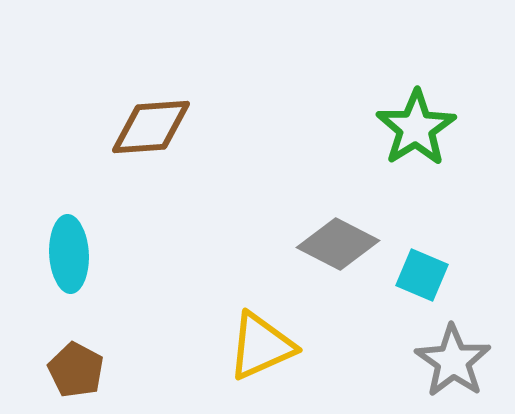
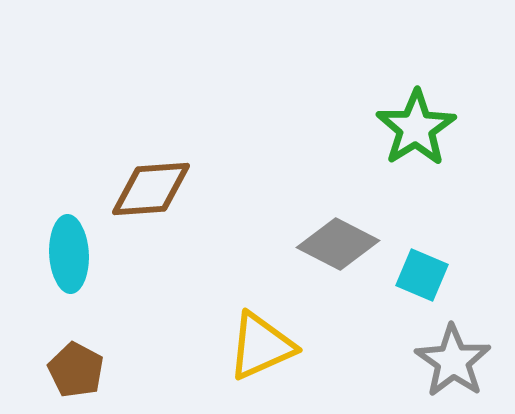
brown diamond: moved 62 px down
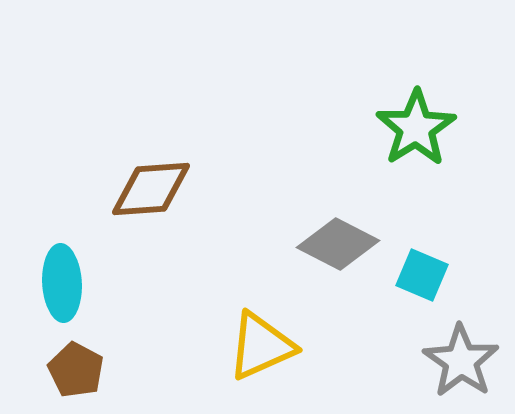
cyan ellipse: moved 7 px left, 29 px down
gray star: moved 8 px right
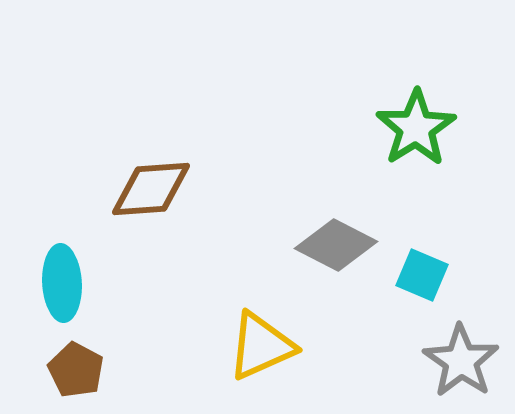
gray diamond: moved 2 px left, 1 px down
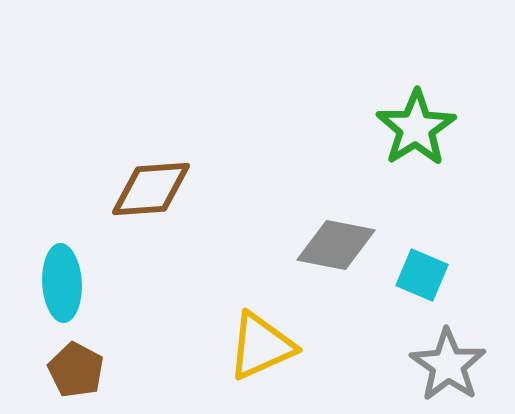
gray diamond: rotated 16 degrees counterclockwise
gray star: moved 13 px left, 4 px down
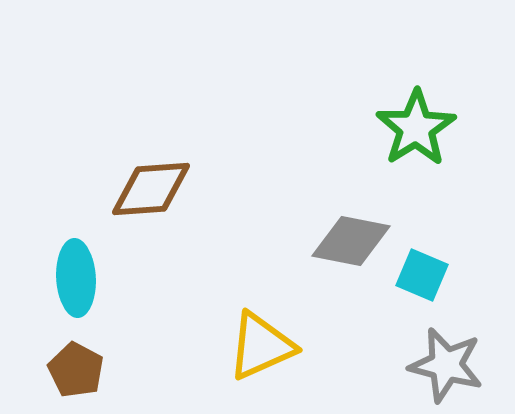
gray diamond: moved 15 px right, 4 px up
cyan ellipse: moved 14 px right, 5 px up
gray star: moved 2 px left; rotated 20 degrees counterclockwise
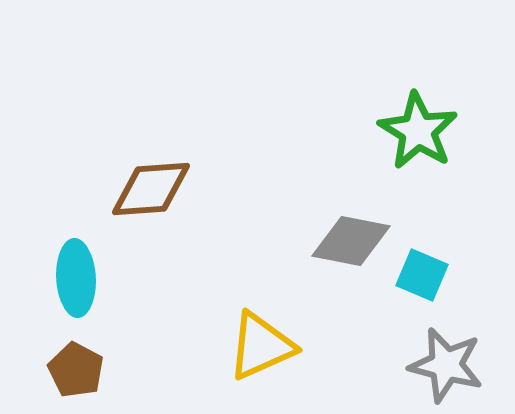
green star: moved 2 px right, 3 px down; rotated 8 degrees counterclockwise
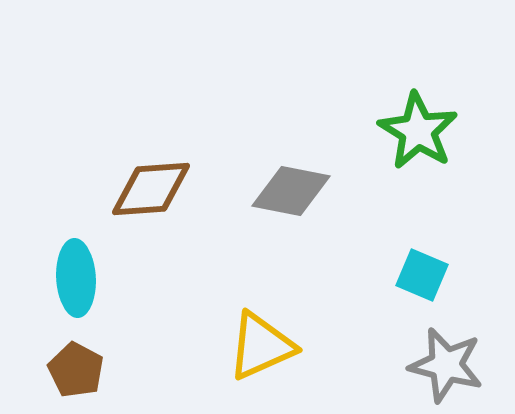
gray diamond: moved 60 px left, 50 px up
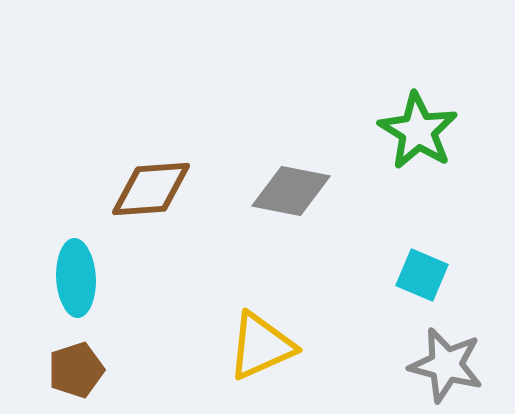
brown pentagon: rotated 26 degrees clockwise
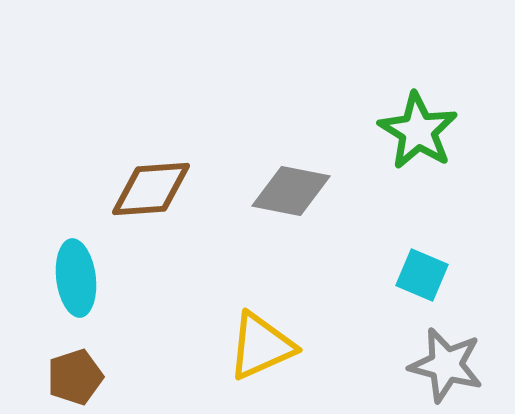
cyan ellipse: rotated 4 degrees counterclockwise
brown pentagon: moved 1 px left, 7 px down
